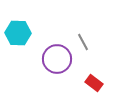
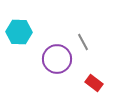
cyan hexagon: moved 1 px right, 1 px up
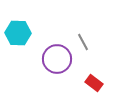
cyan hexagon: moved 1 px left, 1 px down
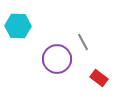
cyan hexagon: moved 7 px up
red rectangle: moved 5 px right, 5 px up
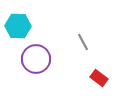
purple circle: moved 21 px left
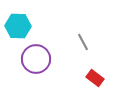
red rectangle: moved 4 px left
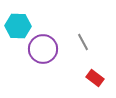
purple circle: moved 7 px right, 10 px up
